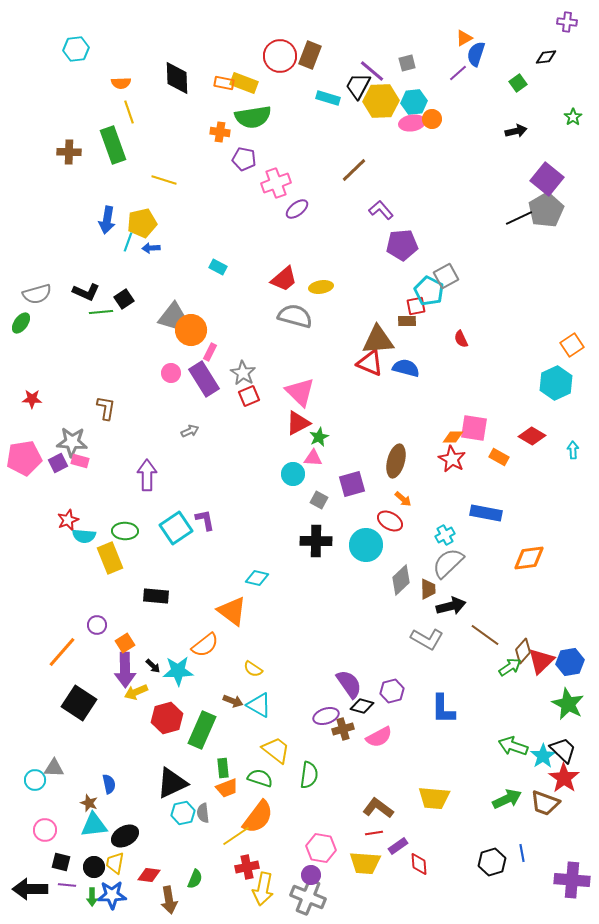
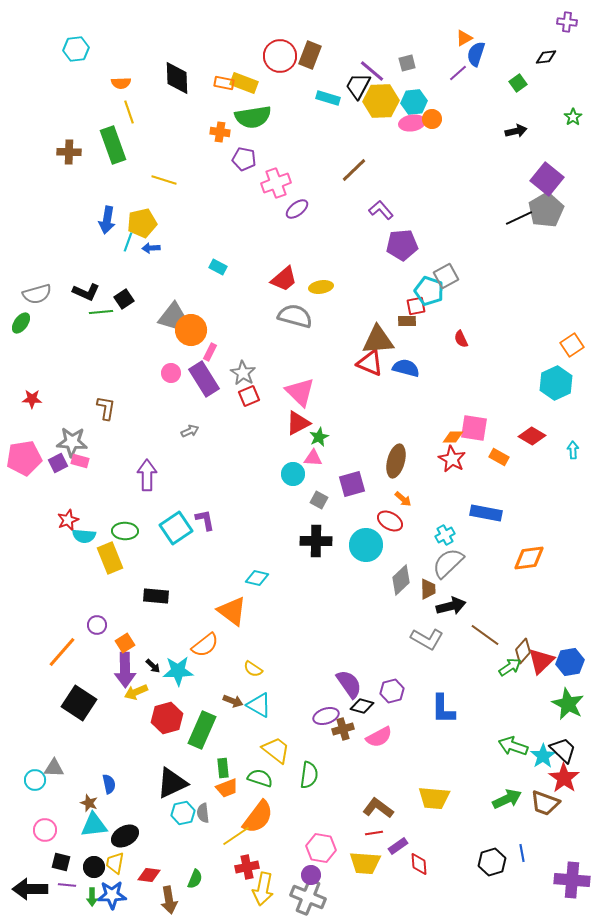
cyan pentagon at (429, 291): rotated 8 degrees counterclockwise
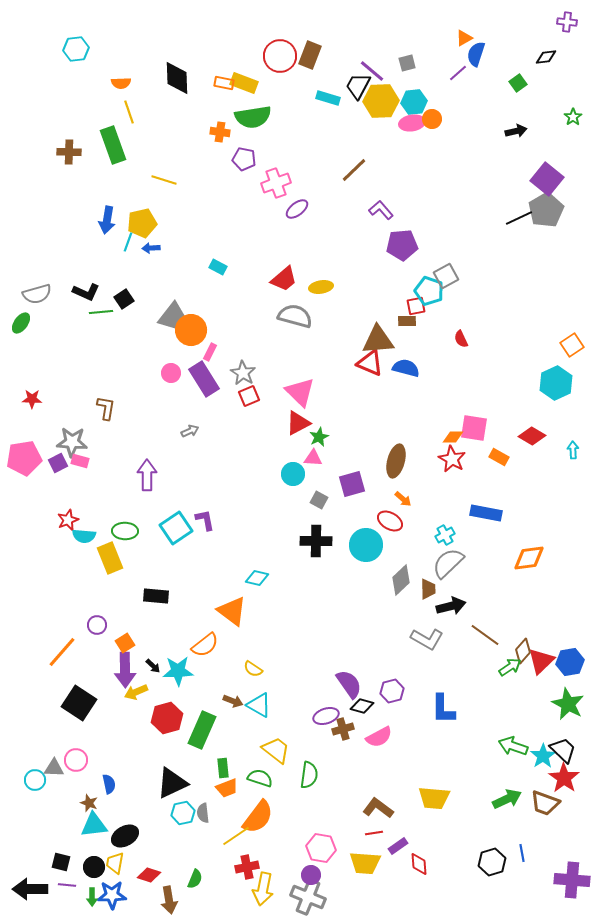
pink circle at (45, 830): moved 31 px right, 70 px up
red diamond at (149, 875): rotated 10 degrees clockwise
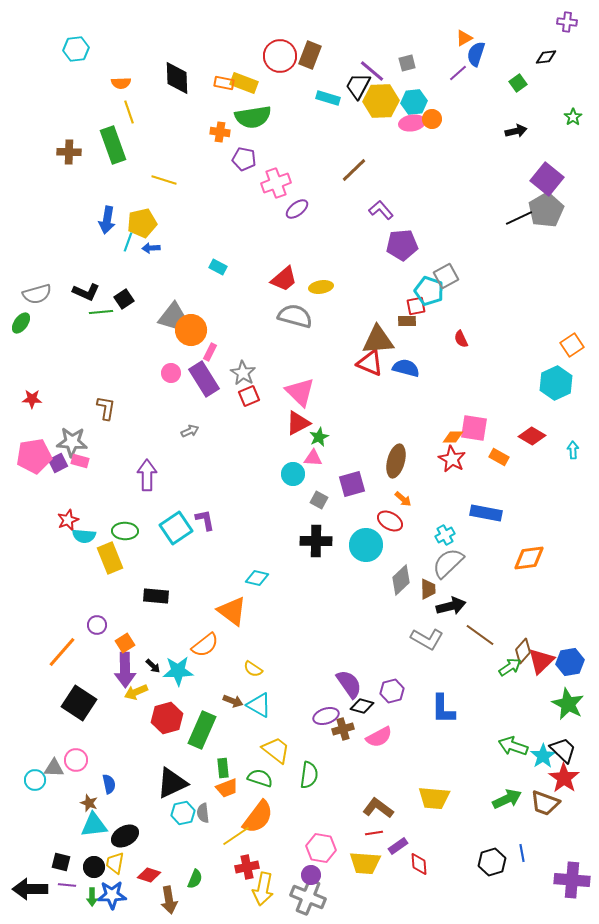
pink pentagon at (24, 458): moved 10 px right, 2 px up
brown line at (485, 635): moved 5 px left
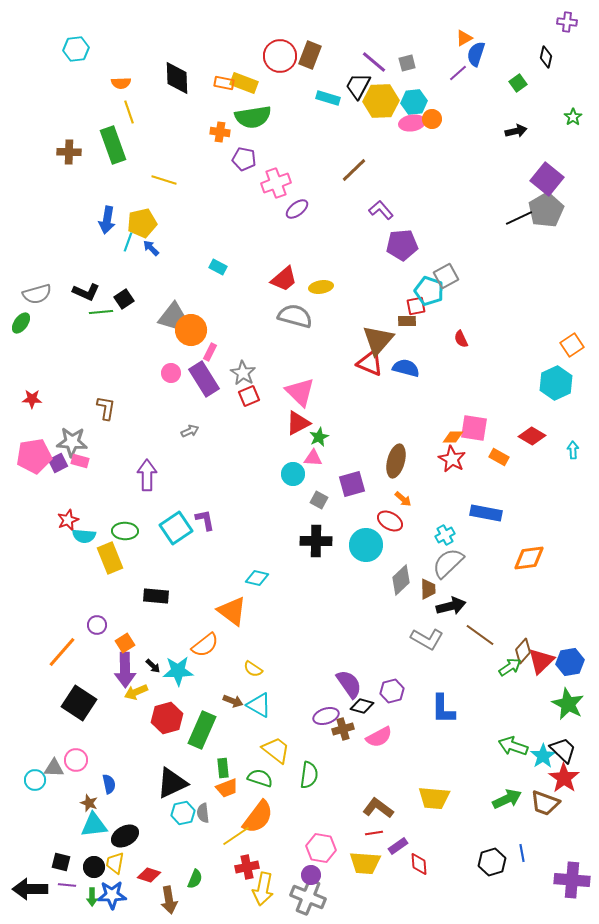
black diamond at (546, 57): rotated 70 degrees counterclockwise
purple line at (372, 71): moved 2 px right, 9 px up
blue arrow at (151, 248): rotated 48 degrees clockwise
brown triangle at (378, 340): rotated 44 degrees counterclockwise
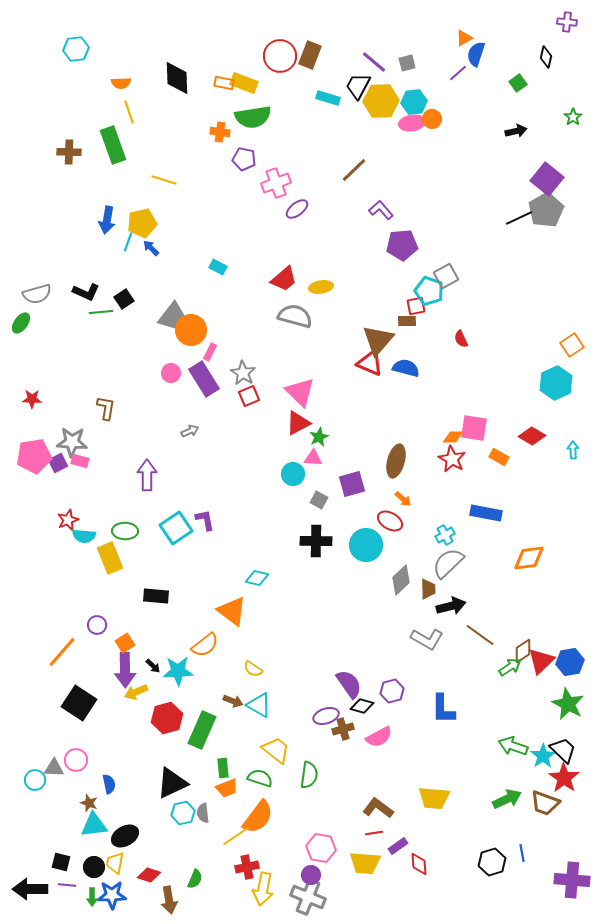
brown diamond at (523, 651): rotated 15 degrees clockwise
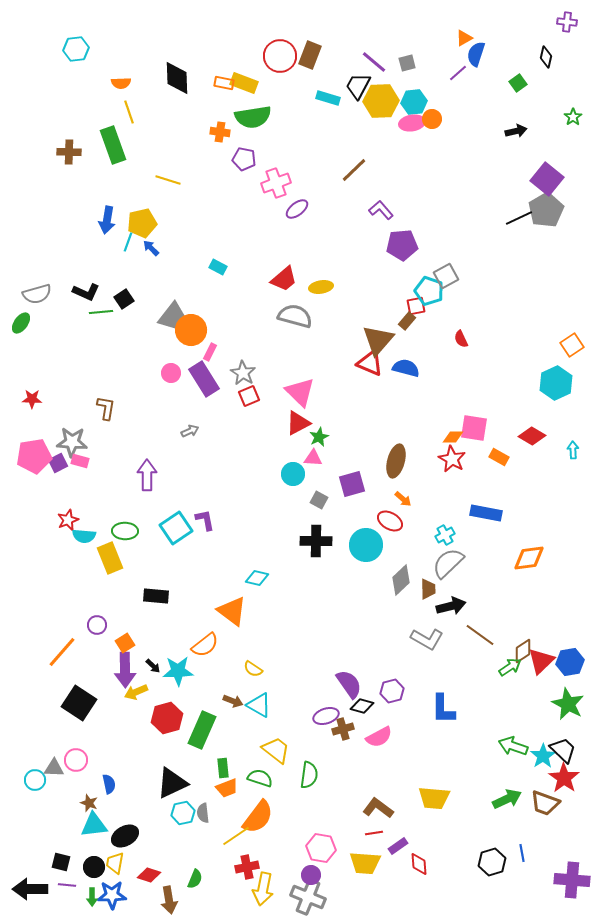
yellow line at (164, 180): moved 4 px right
brown rectangle at (407, 321): rotated 48 degrees counterclockwise
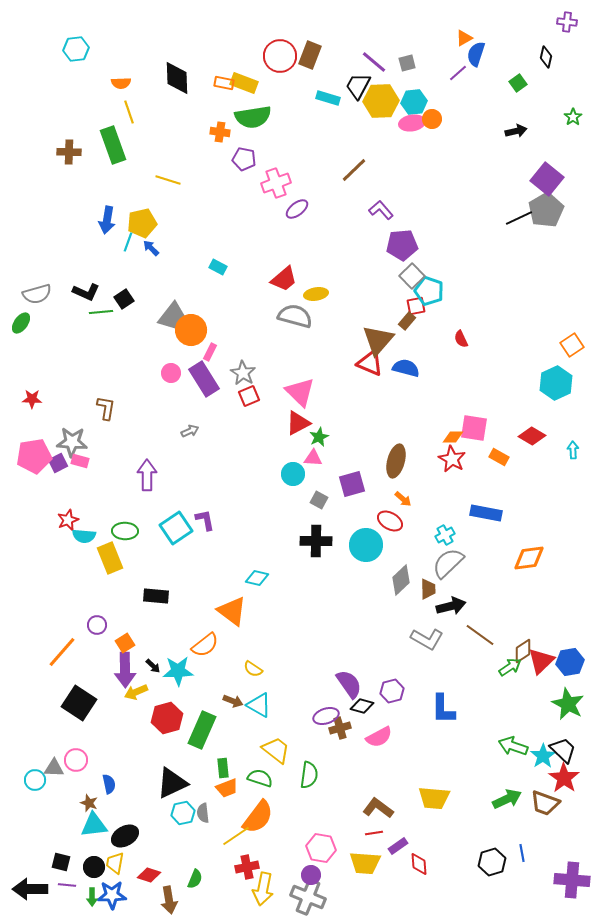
gray square at (446, 276): moved 34 px left; rotated 15 degrees counterclockwise
yellow ellipse at (321, 287): moved 5 px left, 7 px down
brown cross at (343, 729): moved 3 px left, 1 px up
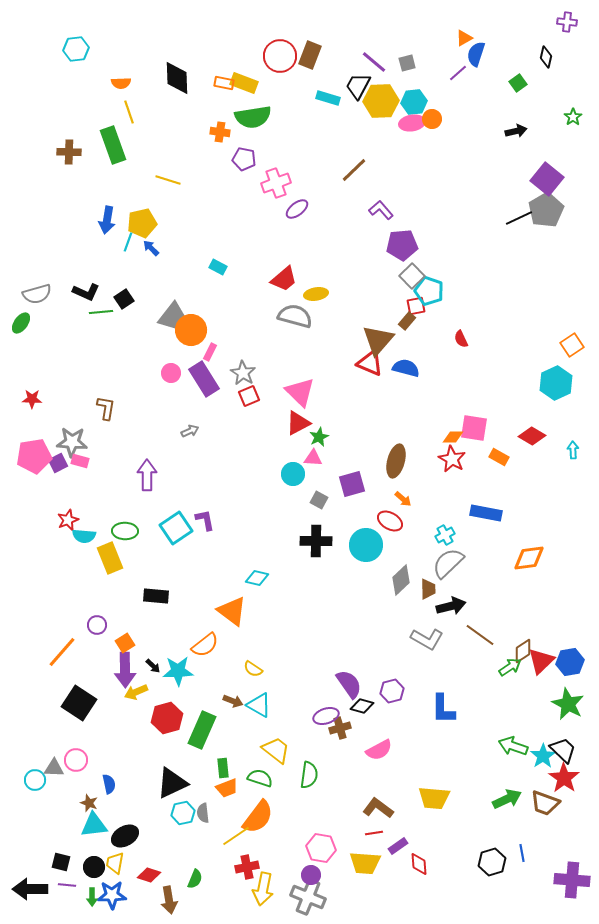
pink semicircle at (379, 737): moved 13 px down
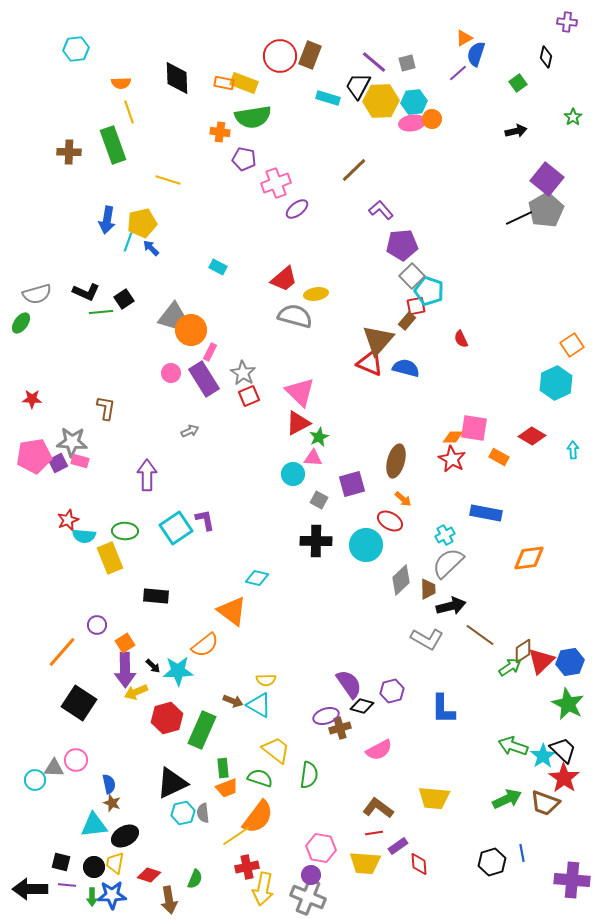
yellow semicircle at (253, 669): moved 13 px right, 11 px down; rotated 36 degrees counterclockwise
brown star at (89, 803): moved 23 px right
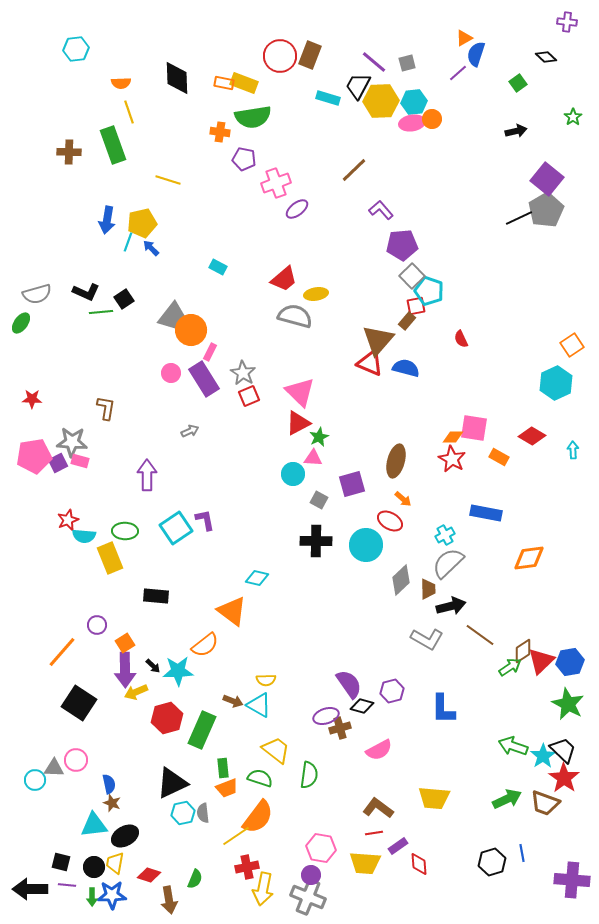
black diamond at (546, 57): rotated 60 degrees counterclockwise
